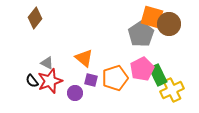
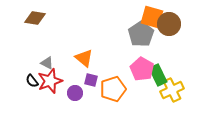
brown diamond: rotated 60 degrees clockwise
pink pentagon: rotated 15 degrees counterclockwise
orange pentagon: moved 2 px left, 11 px down
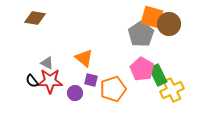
red star: rotated 20 degrees clockwise
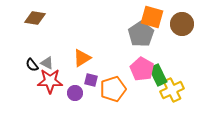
brown circle: moved 13 px right
orange triangle: moved 2 px left; rotated 48 degrees clockwise
black semicircle: moved 16 px up
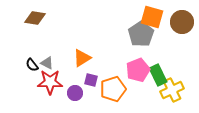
brown circle: moved 2 px up
pink pentagon: moved 4 px left, 1 px down; rotated 20 degrees clockwise
red star: moved 1 px down
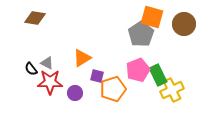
brown circle: moved 2 px right, 2 px down
black semicircle: moved 1 px left, 4 px down
purple square: moved 6 px right, 4 px up
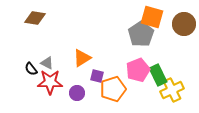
purple circle: moved 2 px right
